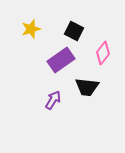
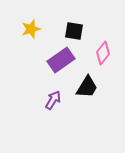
black square: rotated 18 degrees counterclockwise
black trapezoid: rotated 65 degrees counterclockwise
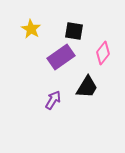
yellow star: rotated 24 degrees counterclockwise
purple rectangle: moved 3 px up
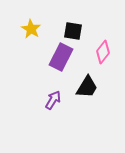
black square: moved 1 px left
pink diamond: moved 1 px up
purple rectangle: rotated 28 degrees counterclockwise
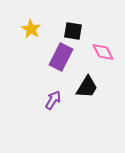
pink diamond: rotated 65 degrees counterclockwise
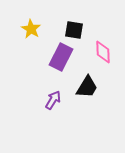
black square: moved 1 px right, 1 px up
pink diamond: rotated 25 degrees clockwise
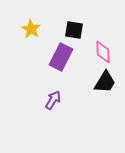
black trapezoid: moved 18 px right, 5 px up
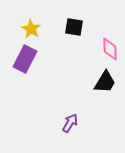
black square: moved 3 px up
pink diamond: moved 7 px right, 3 px up
purple rectangle: moved 36 px left, 2 px down
purple arrow: moved 17 px right, 23 px down
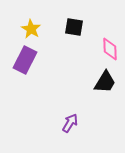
purple rectangle: moved 1 px down
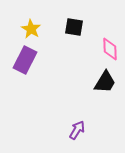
purple arrow: moved 7 px right, 7 px down
